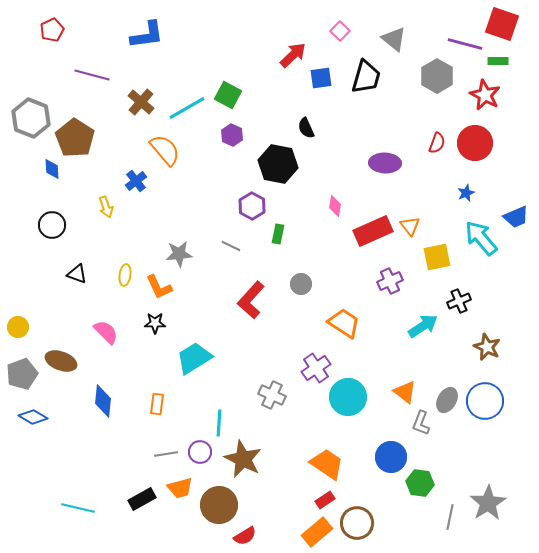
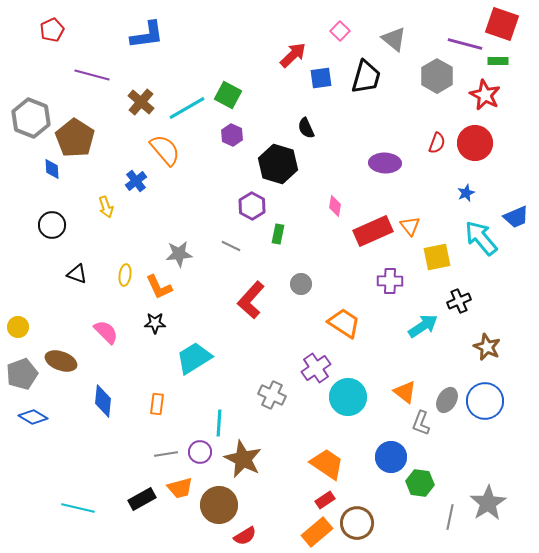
black hexagon at (278, 164): rotated 6 degrees clockwise
purple cross at (390, 281): rotated 25 degrees clockwise
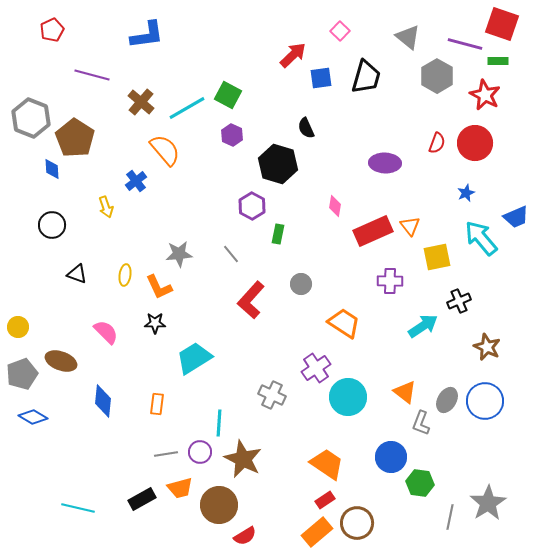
gray triangle at (394, 39): moved 14 px right, 2 px up
gray line at (231, 246): moved 8 px down; rotated 24 degrees clockwise
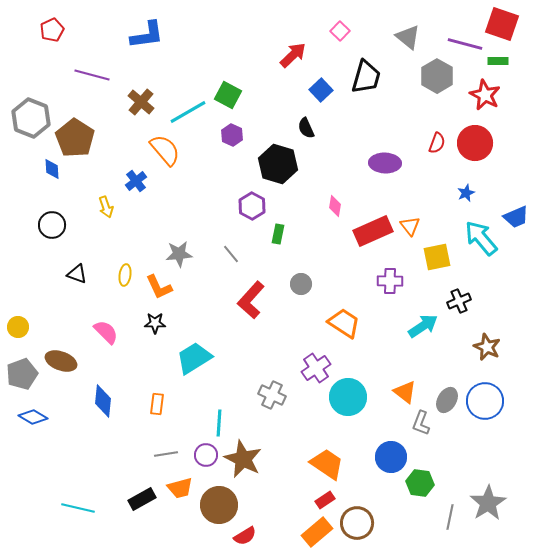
blue square at (321, 78): moved 12 px down; rotated 35 degrees counterclockwise
cyan line at (187, 108): moved 1 px right, 4 px down
purple circle at (200, 452): moved 6 px right, 3 px down
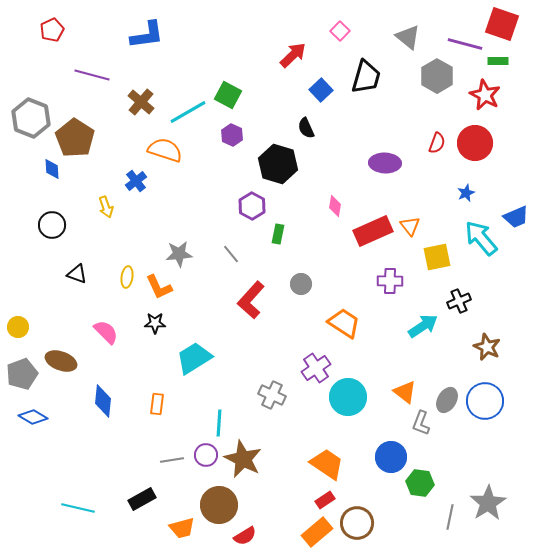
orange semicircle at (165, 150): rotated 32 degrees counterclockwise
yellow ellipse at (125, 275): moved 2 px right, 2 px down
gray line at (166, 454): moved 6 px right, 6 px down
orange trapezoid at (180, 488): moved 2 px right, 40 px down
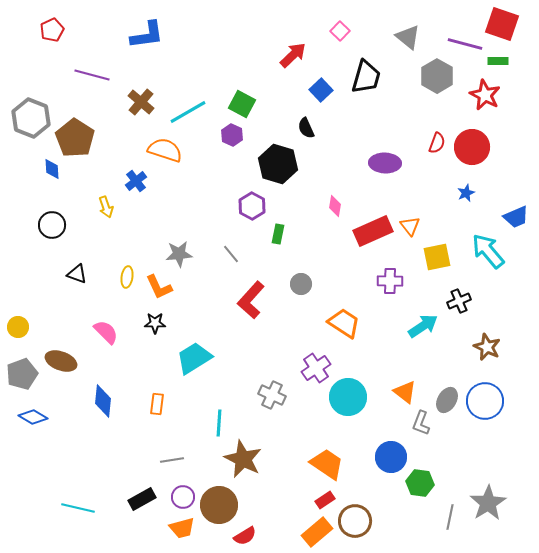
green square at (228, 95): moved 14 px right, 9 px down
red circle at (475, 143): moved 3 px left, 4 px down
cyan arrow at (481, 238): moved 7 px right, 13 px down
purple circle at (206, 455): moved 23 px left, 42 px down
brown circle at (357, 523): moved 2 px left, 2 px up
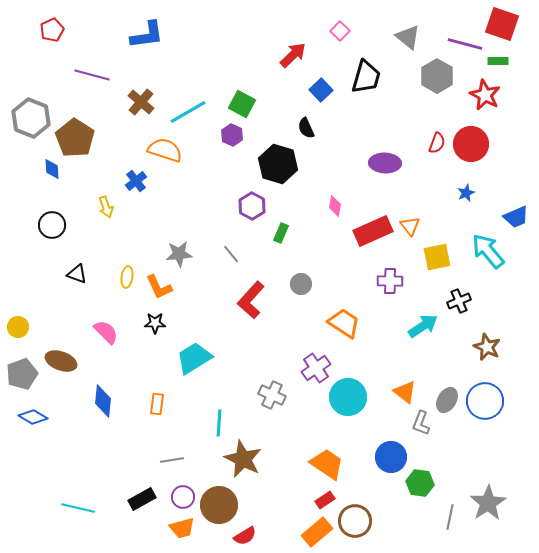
red circle at (472, 147): moved 1 px left, 3 px up
green rectangle at (278, 234): moved 3 px right, 1 px up; rotated 12 degrees clockwise
